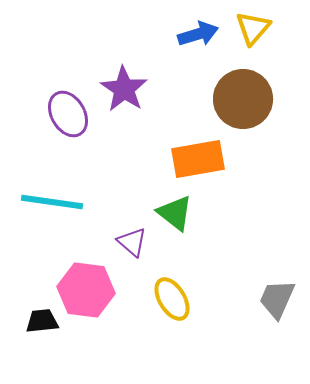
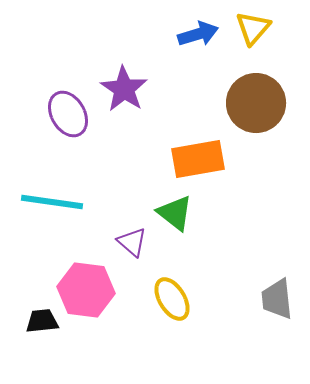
brown circle: moved 13 px right, 4 px down
gray trapezoid: rotated 30 degrees counterclockwise
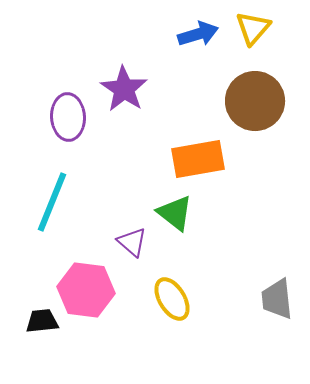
brown circle: moved 1 px left, 2 px up
purple ellipse: moved 3 px down; rotated 27 degrees clockwise
cyan line: rotated 76 degrees counterclockwise
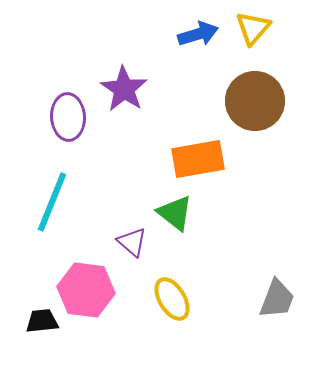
gray trapezoid: rotated 153 degrees counterclockwise
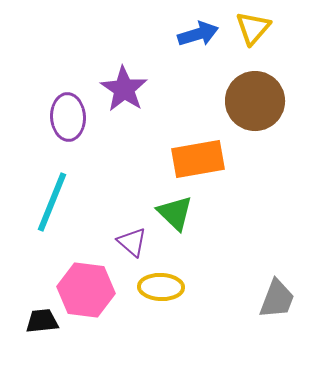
green triangle: rotated 6 degrees clockwise
yellow ellipse: moved 11 px left, 12 px up; rotated 57 degrees counterclockwise
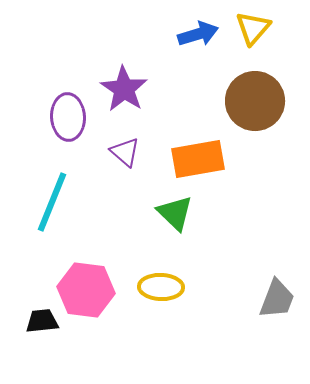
purple triangle: moved 7 px left, 90 px up
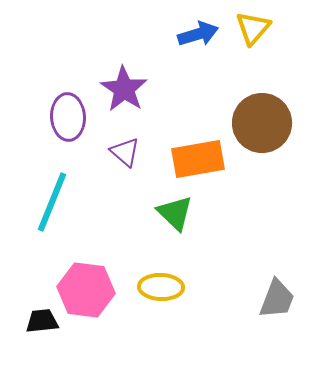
brown circle: moved 7 px right, 22 px down
